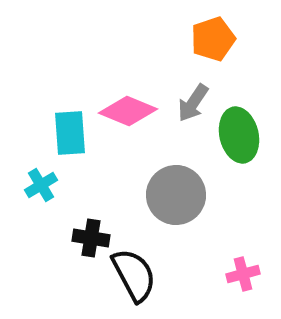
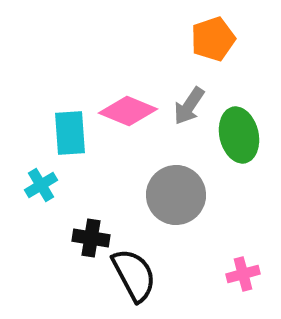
gray arrow: moved 4 px left, 3 px down
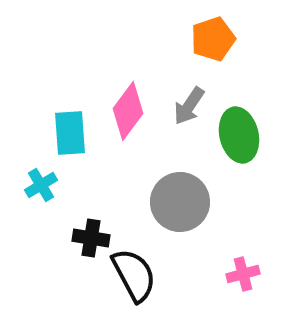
pink diamond: rotated 76 degrees counterclockwise
gray circle: moved 4 px right, 7 px down
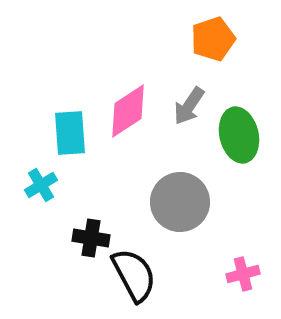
pink diamond: rotated 20 degrees clockwise
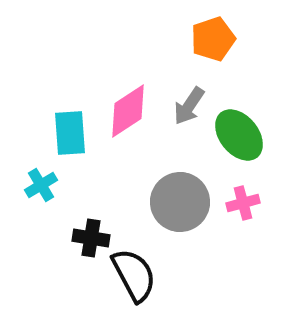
green ellipse: rotated 26 degrees counterclockwise
pink cross: moved 71 px up
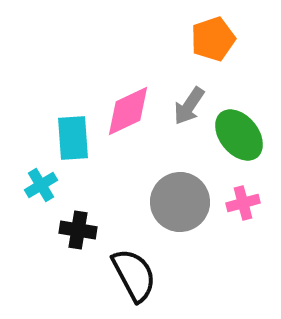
pink diamond: rotated 8 degrees clockwise
cyan rectangle: moved 3 px right, 5 px down
black cross: moved 13 px left, 8 px up
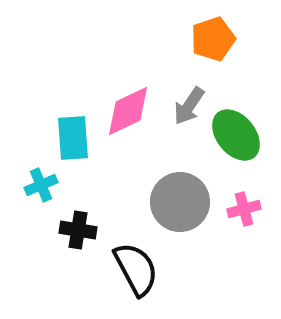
green ellipse: moved 3 px left
cyan cross: rotated 8 degrees clockwise
pink cross: moved 1 px right, 6 px down
black semicircle: moved 2 px right, 6 px up
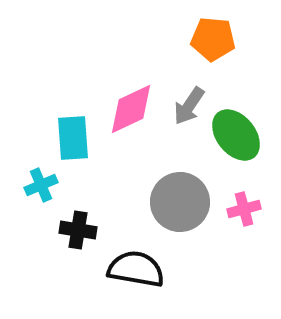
orange pentagon: rotated 24 degrees clockwise
pink diamond: moved 3 px right, 2 px up
black semicircle: rotated 52 degrees counterclockwise
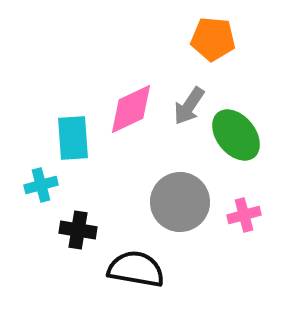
cyan cross: rotated 8 degrees clockwise
pink cross: moved 6 px down
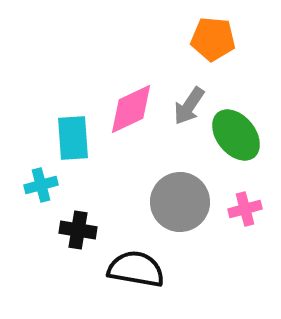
pink cross: moved 1 px right, 6 px up
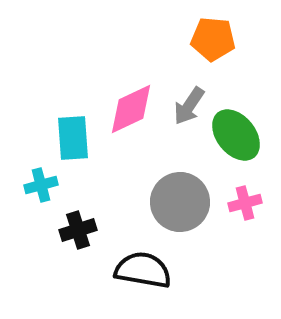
pink cross: moved 6 px up
black cross: rotated 27 degrees counterclockwise
black semicircle: moved 7 px right, 1 px down
